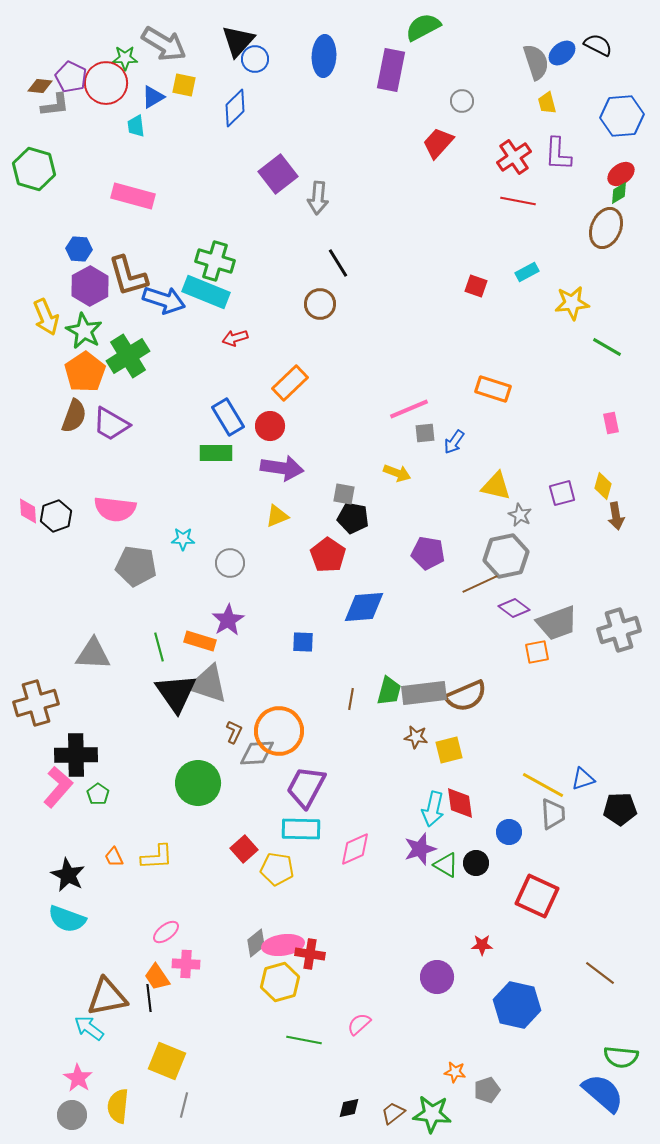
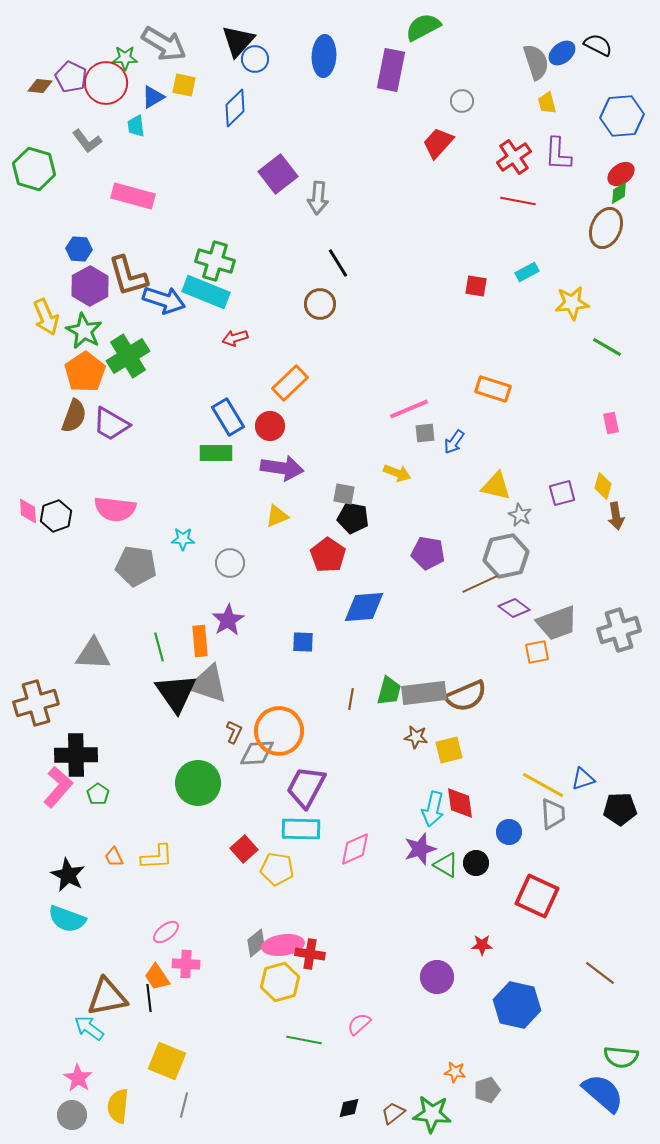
gray L-shape at (55, 105): moved 32 px right, 36 px down; rotated 60 degrees clockwise
red square at (476, 286): rotated 10 degrees counterclockwise
orange rectangle at (200, 641): rotated 68 degrees clockwise
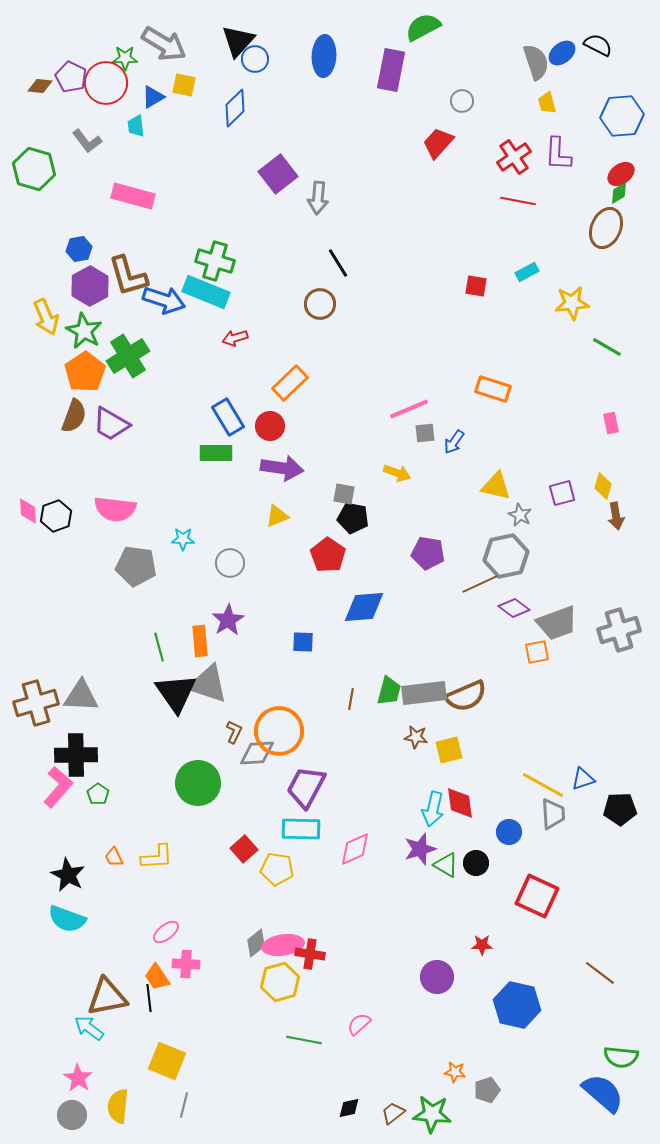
blue hexagon at (79, 249): rotated 15 degrees counterclockwise
gray triangle at (93, 654): moved 12 px left, 42 px down
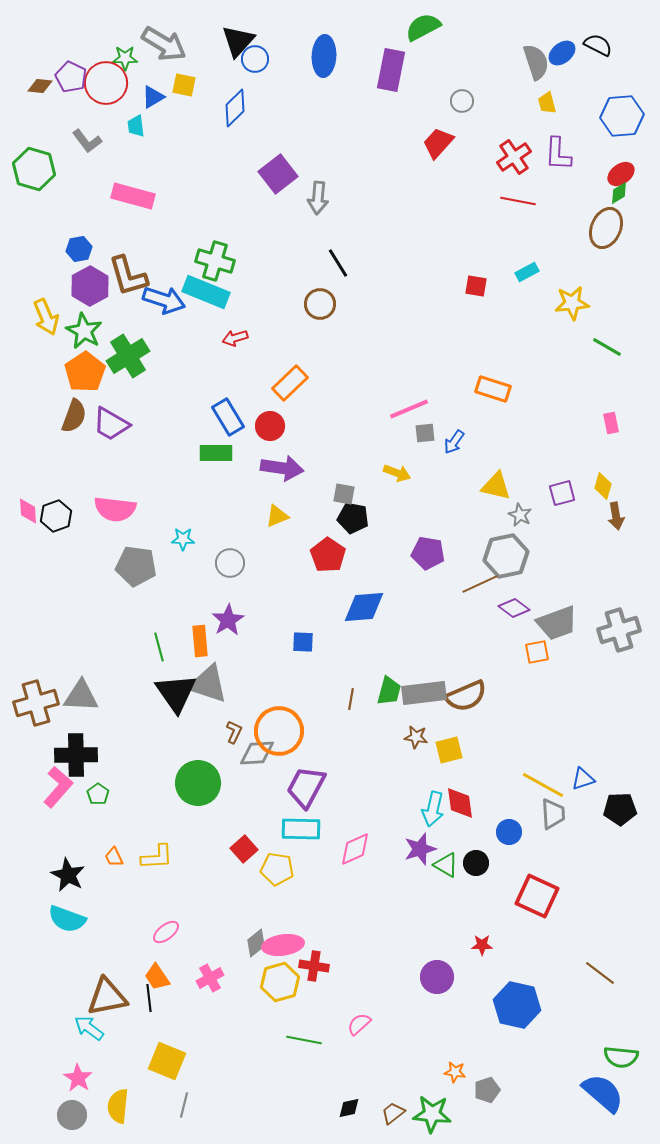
red cross at (310, 954): moved 4 px right, 12 px down
pink cross at (186, 964): moved 24 px right, 14 px down; rotated 32 degrees counterclockwise
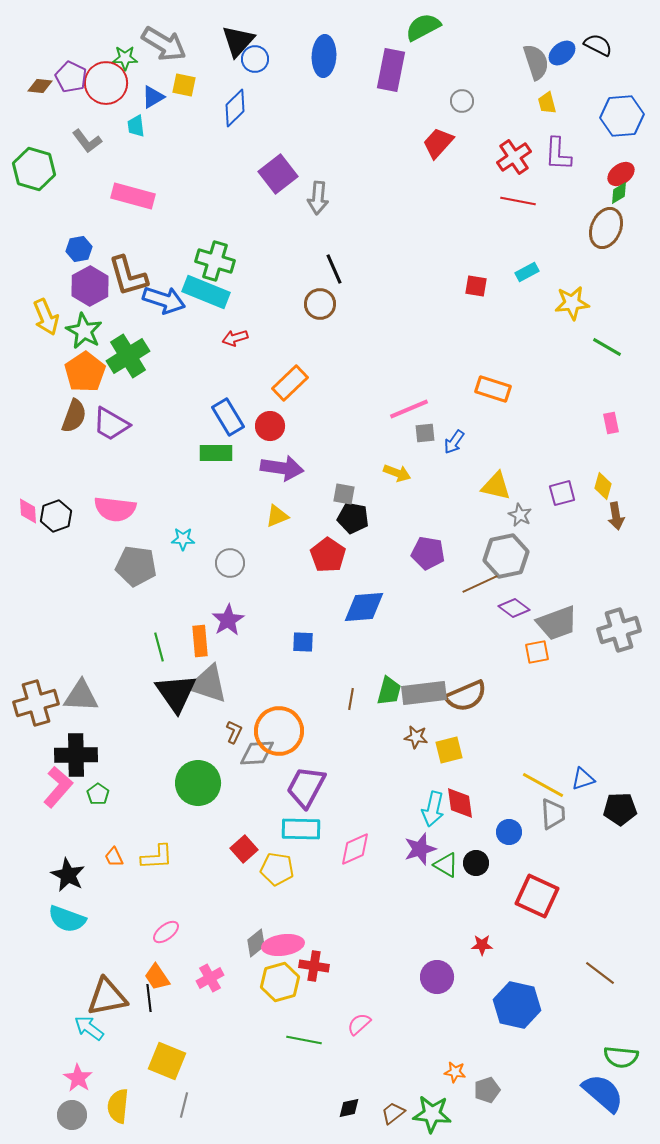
black line at (338, 263): moved 4 px left, 6 px down; rotated 8 degrees clockwise
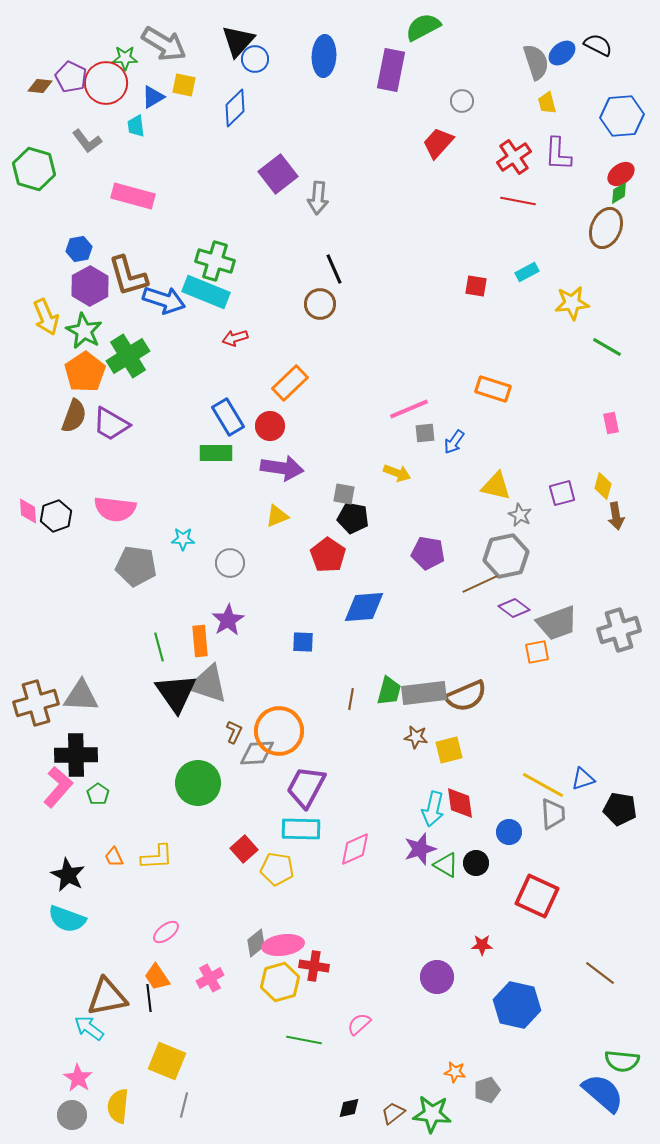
black pentagon at (620, 809): rotated 12 degrees clockwise
green semicircle at (621, 1057): moved 1 px right, 4 px down
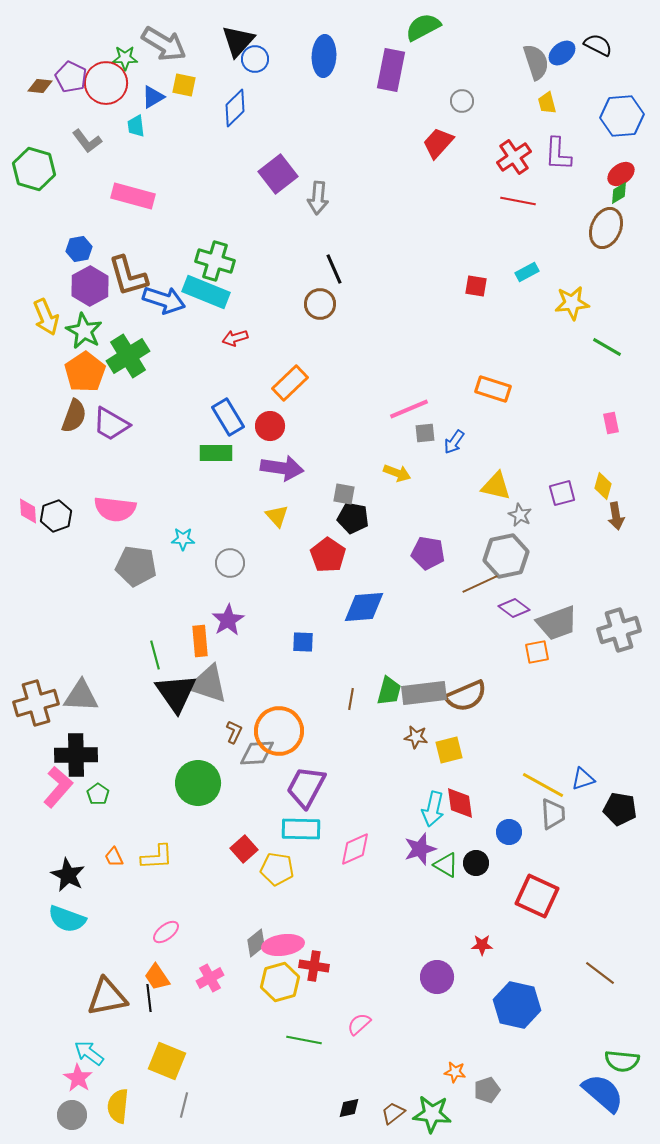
yellow triangle at (277, 516): rotated 50 degrees counterclockwise
green line at (159, 647): moved 4 px left, 8 px down
cyan arrow at (89, 1028): moved 25 px down
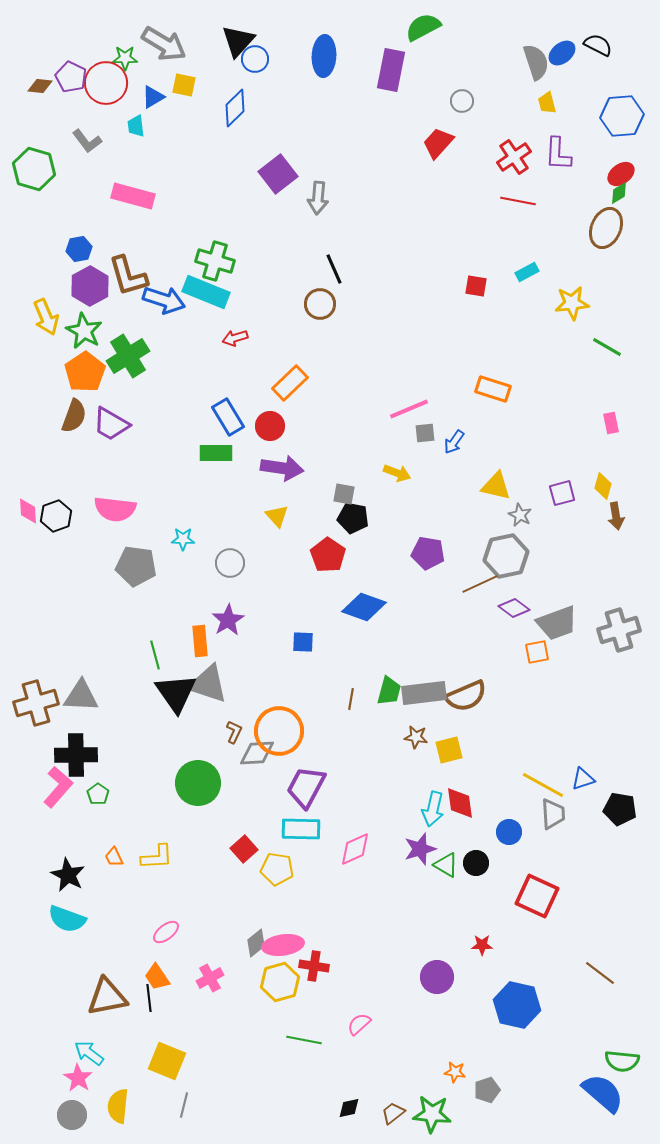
blue diamond at (364, 607): rotated 24 degrees clockwise
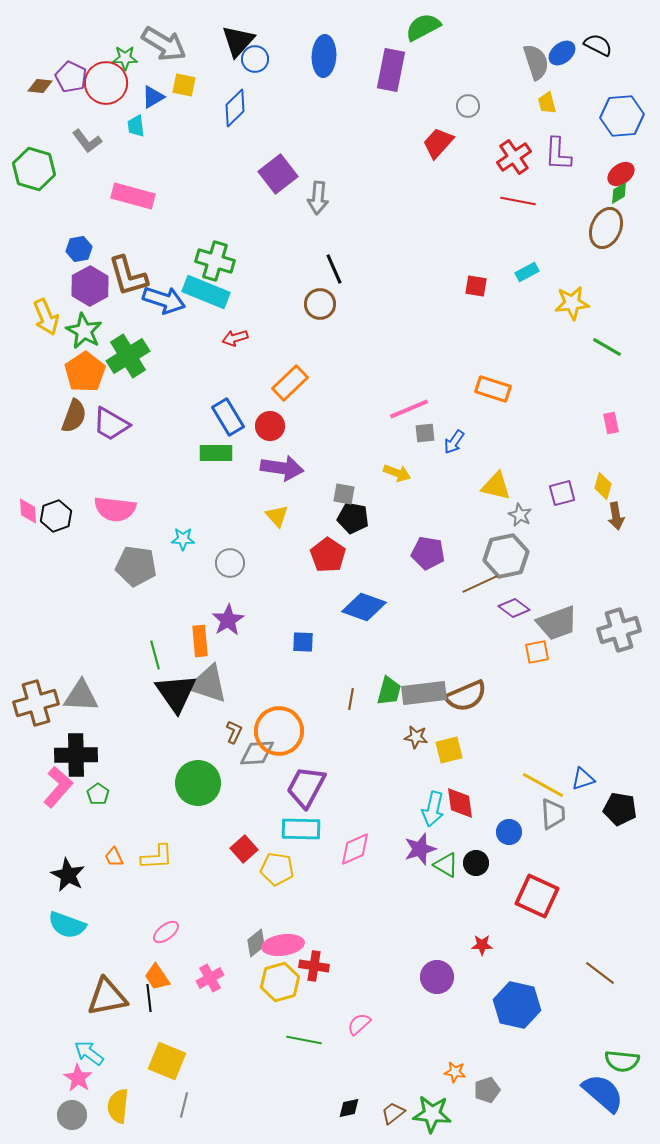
gray circle at (462, 101): moved 6 px right, 5 px down
cyan semicircle at (67, 919): moved 6 px down
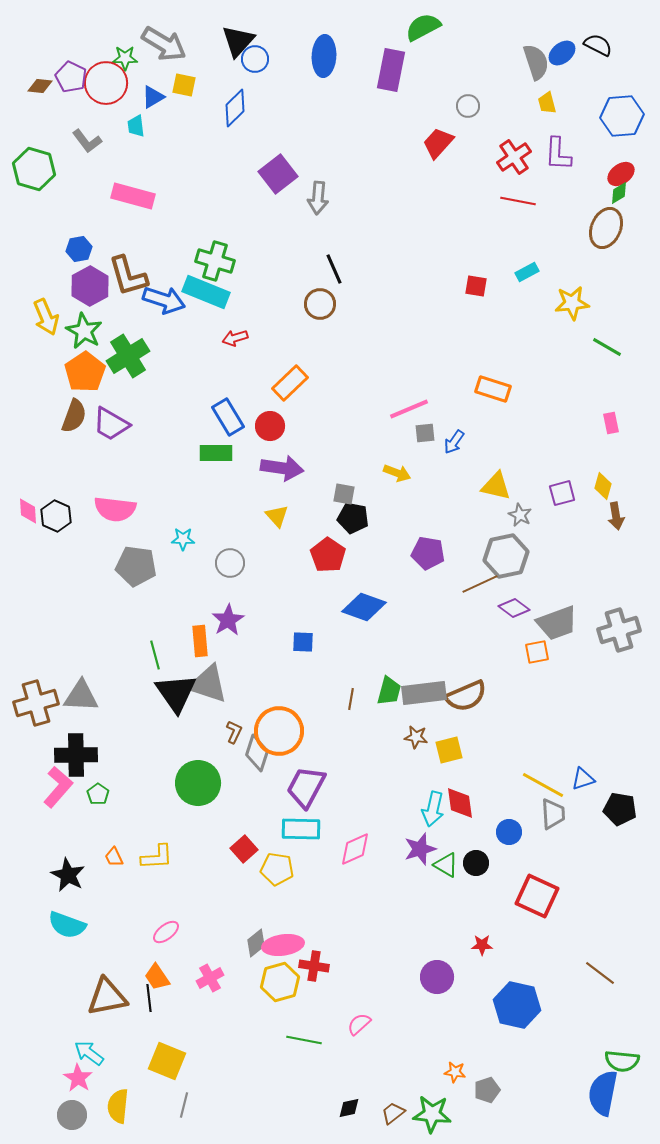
black hexagon at (56, 516): rotated 16 degrees counterclockwise
gray diamond at (257, 753): rotated 69 degrees counterclockwise
blue semicircle at (603, 1093): rotated 120 degrees counterclockwise
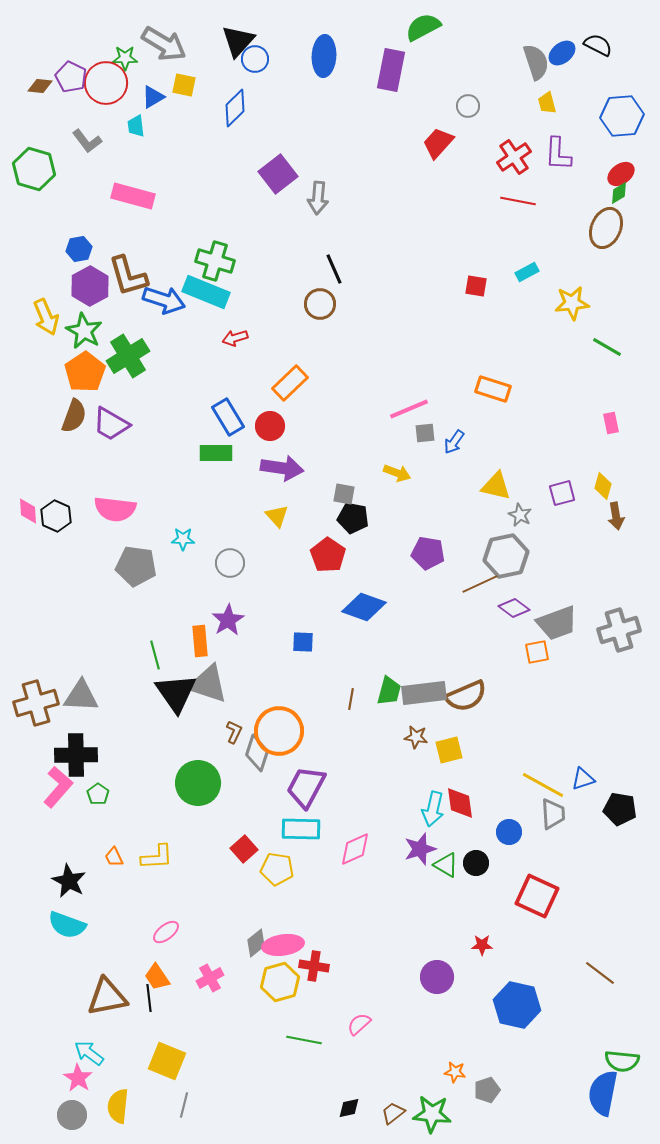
black star at (68, 875): moved 1 px right, 6 px down
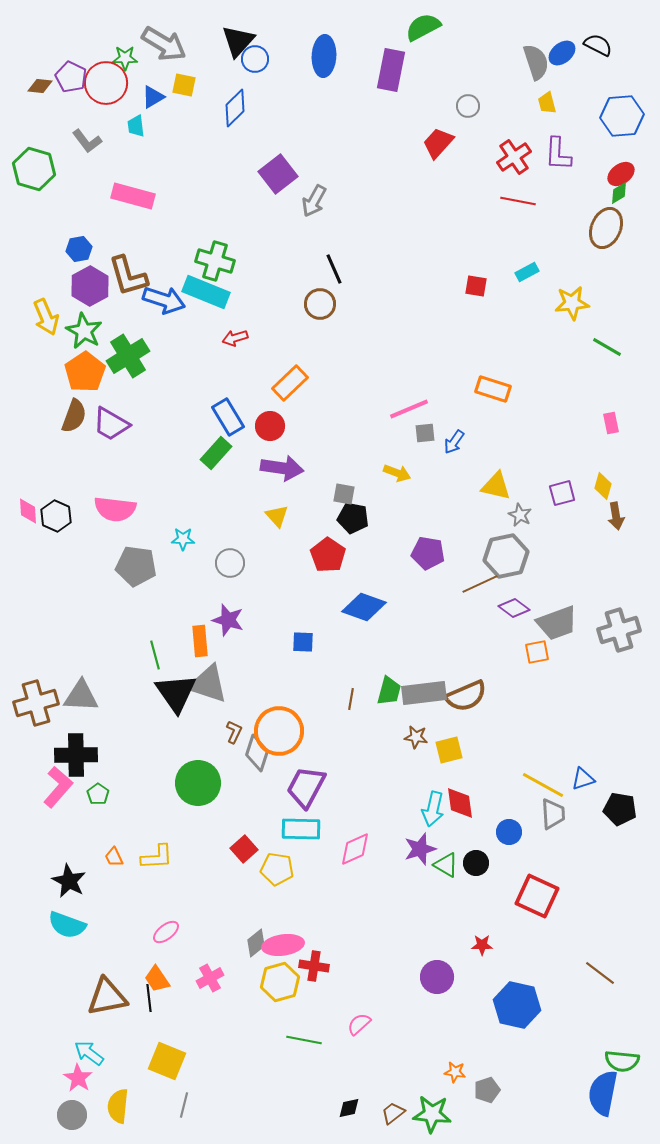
gray arrow at (318, 198): moved 4 px left, 3 px down; rotated 24 degrees clockwise
green rectangle at (216, 453): rotated 48 degrees counterclockwise
purple star at (228, 620): rotated 24 degrees counterclockwise
orange trapezoid at (157, 977): moved 2 px down
